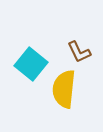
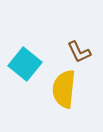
cyan square: moved 6 px left
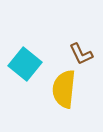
brown L-shape: moved 2 px right, 2 px down
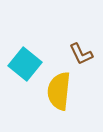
yellow semicircle: moved 5 px left, 2 px down
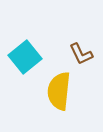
cyan square: moved 7 px up; rotated 12 degrees clockwise
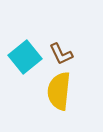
brown L-shape: moved 20 px left
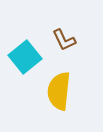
brown L-shape: moved 3 px right, 14 px up
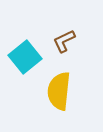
brown L-shape: moved 1 px down; rotated 90 degrees clockwise
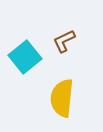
yellow semicircle: moved 3 px right, 7 px down
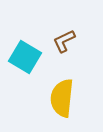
cyan square: rotated 20 degrees counterclockwise
